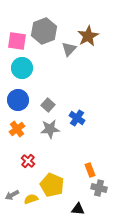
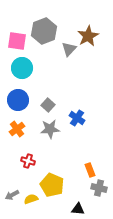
red cross: rotated 24 degrees counterclockwise
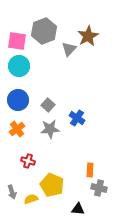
cyan circle: moved 3 px left, 2 px up
orange rectangle: rotated 24 degrees clockwise
gray arrow: moved 3 px up; rotated 80 degrees counterclockwise
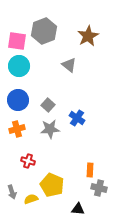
gray triangle: moved 16 px down; rotated 35 degrees counterclockwise
orange cross: rotated 21 degrees clockwise
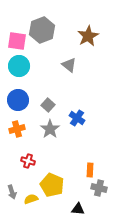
gray hexagon: moved 2 px left, 1 px up
gray star: rotated 30 degrees counterclockwise
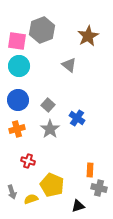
black triangle: moved 3 px up; rotated 24 degrees counterclockwise
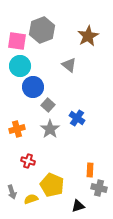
cyan circle: moved 1 px right
blue circle: moved 15 px right, 13 px up
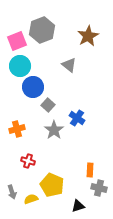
pink square: rotated 30 degrees counterclockwise
gray star: moved 4 px right, 1 px down
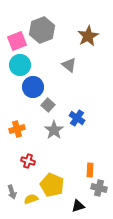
cyan circle: moved 1 px up
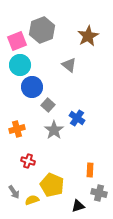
blue circle: moved 1 px left
gray cross: moved 5 px down
gray arrow: moved 2 px right; rotated 16 degrees counterclockwise
yellow semicircle: moved 1 px right, 1 px down
